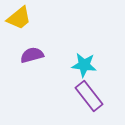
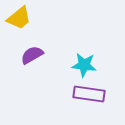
purple semicircle: rotated 15 degrees counterclockwise
purple rectangle: moved 2 px up; rotated 44 degrees counterclockwise
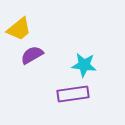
yellow trapezoid: moved 11 px down
purple rectangle: moved 16 px left; rotated 16 degrees counterclockwise
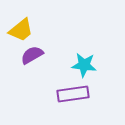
yellow trapezoid: moved 2 px right, 1 px down
